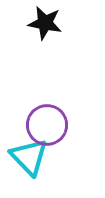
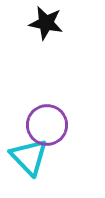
black star: moved 1 px right
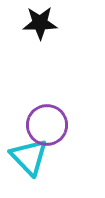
black star: moved 6 px left; rotated 12 degrees counterclockwise
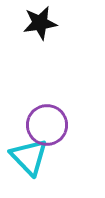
black star: rotated 8 degrees counterclockwise
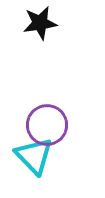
cyan triangle: moved 5 px right, 1 px up
